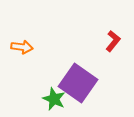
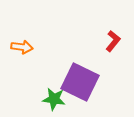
purple square: moved 2 px right, 1 px up; rotated 9 degrees counterclockwise
green star: rotated 15 degrees counterclockwise
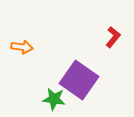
red L-shape: moved 4 px up
purple square: moved 1 px left, 2 px up; rotated 9 degrees clockwise
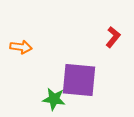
orange arrow: moved 1 px left
purple square: rotated 30 degrees counterclockwise
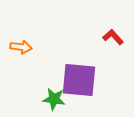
red L-shape: rotated 80 degrees counterclockwise
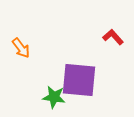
orange arrow: moved 1 px down; rotated 45 degrees clockwise
green star: moved 2 px up
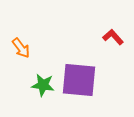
green star: moved 11 px left, 12 px up
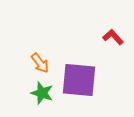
orange arrow: moved 19 px right, 15 px down
green star: moved 1 px left, 8 px down; rotated 10 degrees clockwise
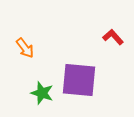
orange arrow: moved 15 px left, 15 px up
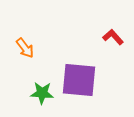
green star: rotated 15 degrees counterclockwise
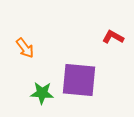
red L-shape: rotated 20 degrees counterclockwise
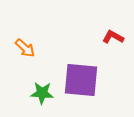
orange arrow: rotated 10 degrees counterclockwise
purple square: moved 2 px right
